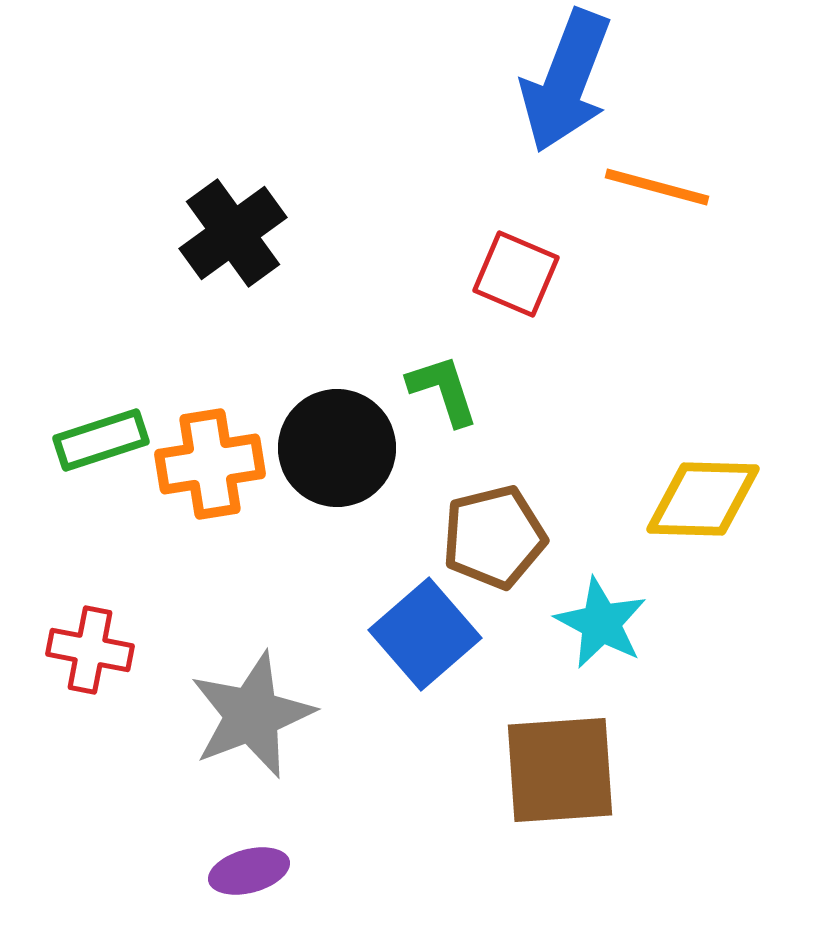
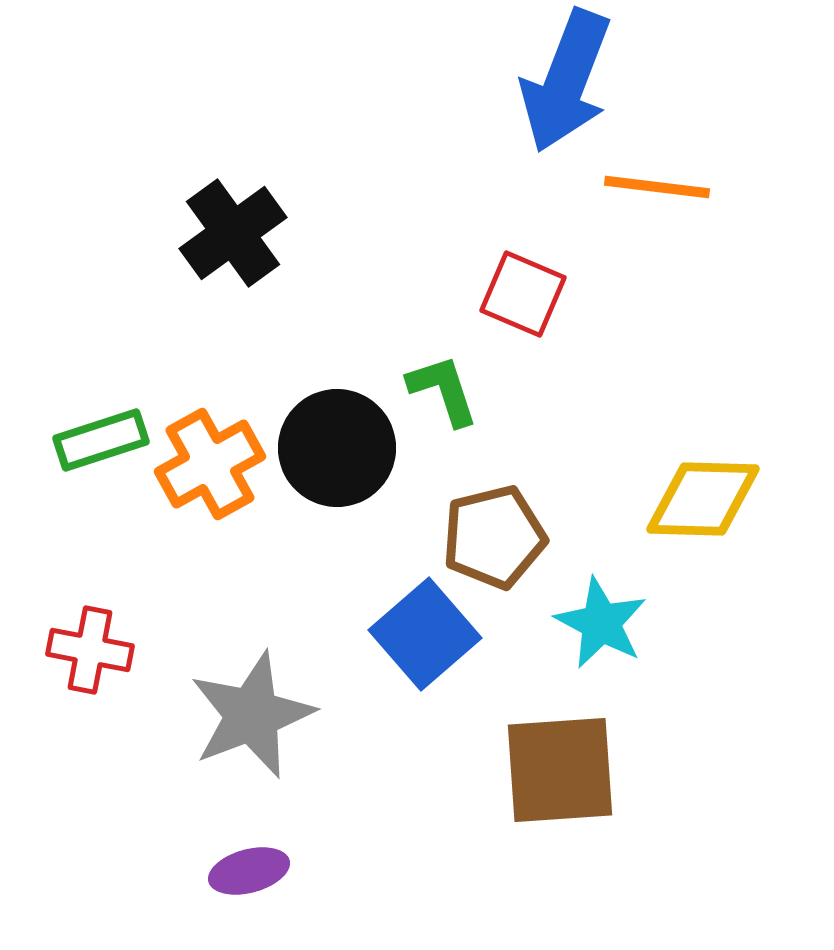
orange line: rotated 8 degrees counterclockwise
red square: moved 7 px right, 20 px down
orange cross: rotated 20 degrees counterclockwise
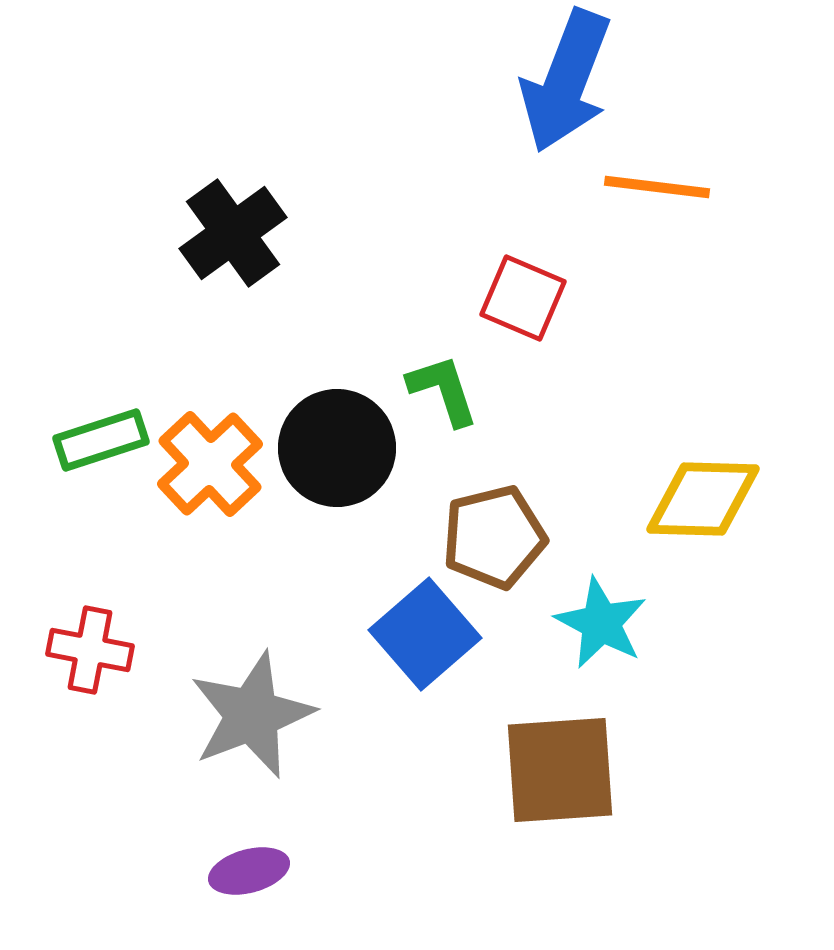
red square: moved 4 px down
orange cross: rotated 14 degrees counterclockwise
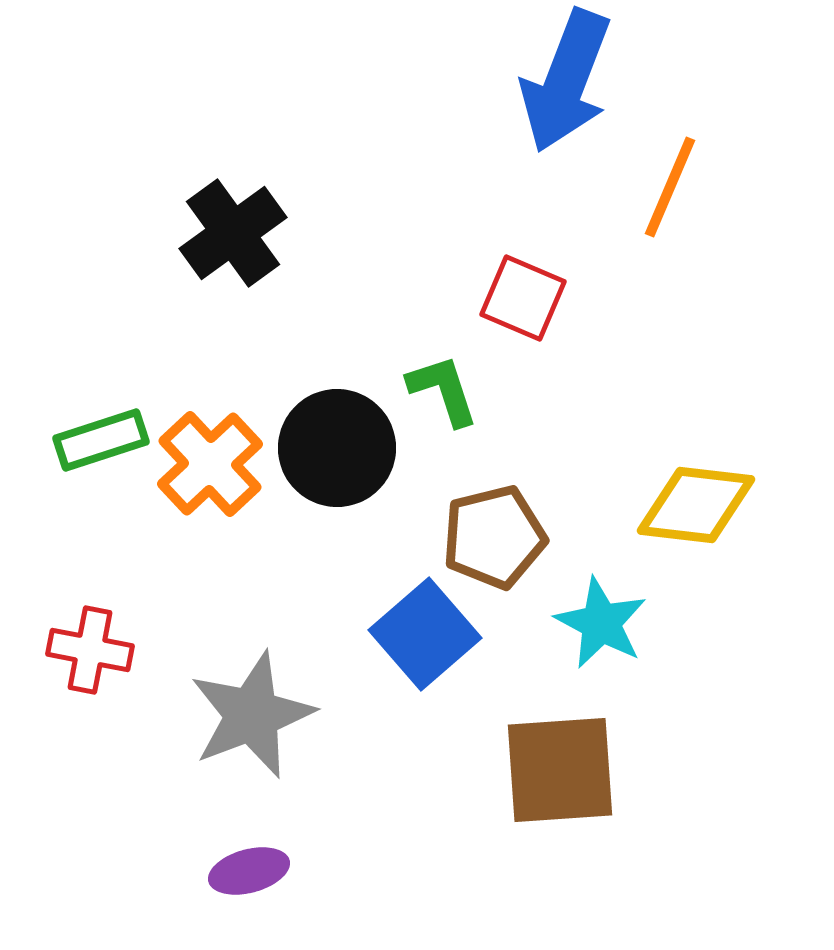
orange line: moved 13 px right; rotated 74 degrees counterclockwise
yellow diamond: moved 7 px left, 6 px down; rotated 5 degrees clockwise
